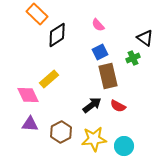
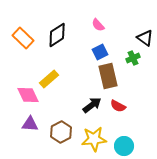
orange rectangle: moved 14 px left, 24 px down
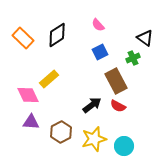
brown rectangle: moved 8 px right, 5 px down; rotated 15 degrees counterclockwise
purple triangle: moved 1 px right, 2 px up
yellow star: rotated 10 degrees counterclockwise
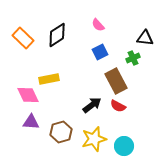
black triangle: rotated 30 degrees counterclockwise
yellow rectangle: rotated 30 degrees clockwise
brown hexagon: rotated 10 degrees clockwise
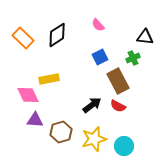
black triangle: moved 1 px up
blue square: moved 5 px down
brown rectangle: moved 2 px right
purple triangle: moved 4 px right, 2 px up
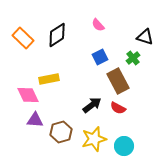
black triangle: rotated 12 degrees clockwise
green cross: rotated 16 degrees counterclockwise
red semicircle: moved 2 px down
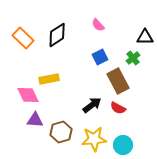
black triangle: rotated 18 degrees counterclockwise
yellow star: rotated 10 degrees clockwise
cyan circle: moved 1 px left, 1 px up
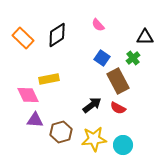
blue square: moved 2 px right, 1 px down; rotated 28 degrees counterclockwise
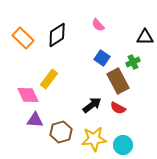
green cross: moved 4 px down; rotated 16 degrees clockwise
yellow rectangle: rotated 42 degrees counterclockwise
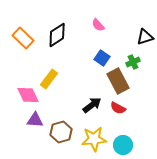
black triangle: rotated 18 degrees counterclockwise
